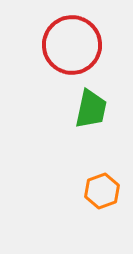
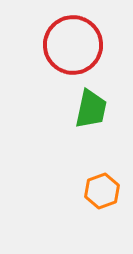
red circle: moved 1 px right
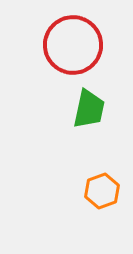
green trapezoid: moved 2 px left
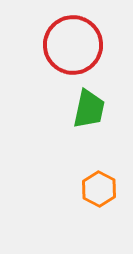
orange hexagon: moved 3 px left, 2 px up; rotated 12 degrees counterclockwise
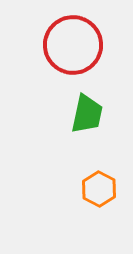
green trapezoid: moved 2 px left, 5 px down
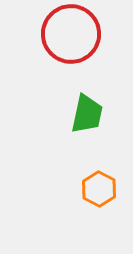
red circle: moved 2 px left, 11 px up
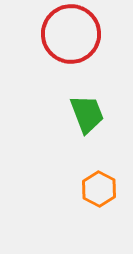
green trapezoid: rotated 33 degrees counterclockwise
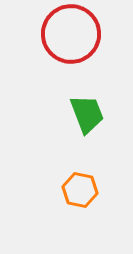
orange hexagon: moved 19 px left, 1 px down; rotated 16 degrees counterclockwise
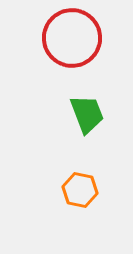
red circle: moved 1 px right, 4 px down
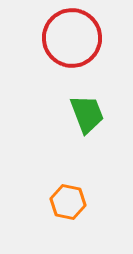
orange hexagon: moved 12 px left, 12 px down
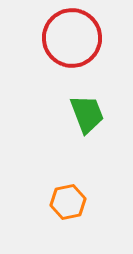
orange hexagon: rotated 24 degrees counterclockwise
